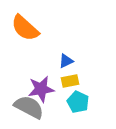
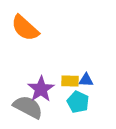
blue triangle: moved 20 px right, 19 px down; rotated 28 degrees clockwise
yellow rectangle: rotated 12 degrees clockwise
purple star: rotated 24 degrees counterclockwise
gray semicircle: moved 1 px left
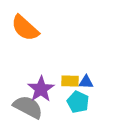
blue triangle: moved 2 px down
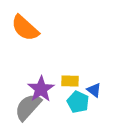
blue triangle: moved 8 px right, 8 px down; rotated 35 degrees clockwise
gray semicircle: rotated 76 degrees counterclockwise
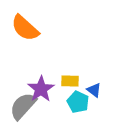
gray semicircle: moved 5 px left, 1 px up
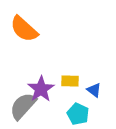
orange semicircle: moved 1 px left, 1 px down
cyan pentagon: moved 12 px down
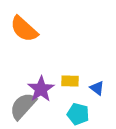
blue triangle: moved 3 px right, 2 px up
cyan pentagon: rotated 10 degrees counterclockwise
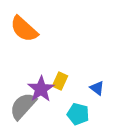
yellow rectangle: moved 10 px left; rotated 66 degrees counterclockwise
